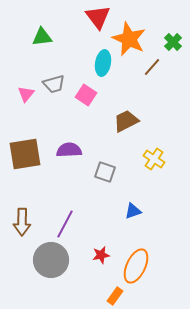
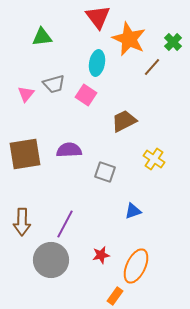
cyan ellipse: moved 6 px left
brown trapezoid: moved 2 px left
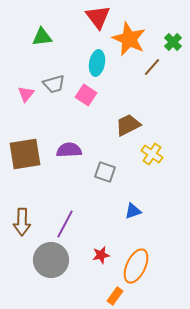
brown trapezoid: moved 4 px right, 4 px down
yellow cross: moved 2 px left, 5 px up
